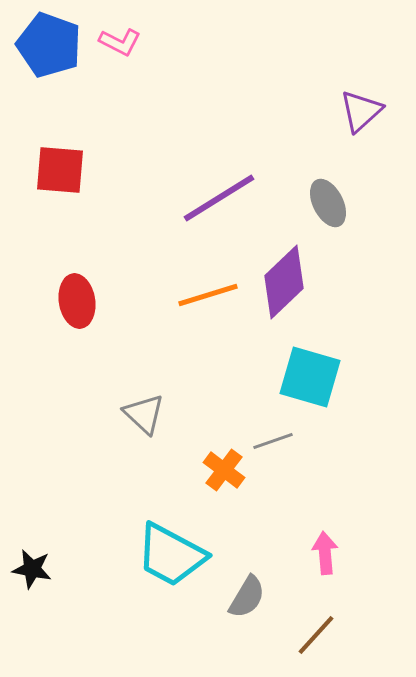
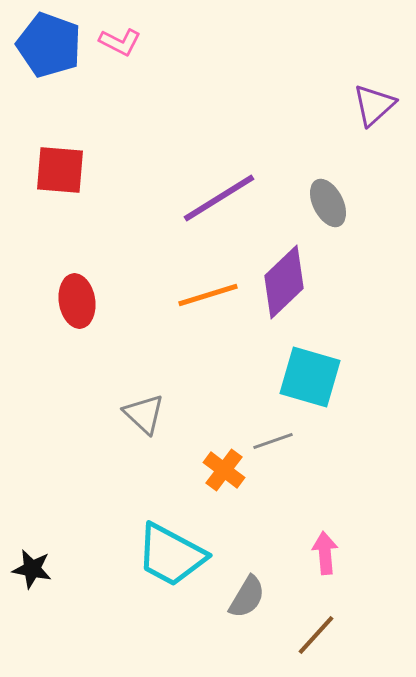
purple triangle: moved 13 px right, 6 px up
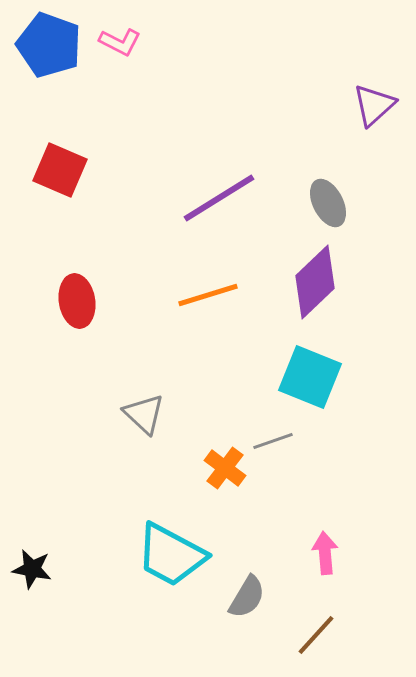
red square: rotated 18 degrees clockwise
purple diamond: moved 31 px right
cyan square: rotated 6 degrees clockwise
orange cross: moved 1 px right, 2 px up
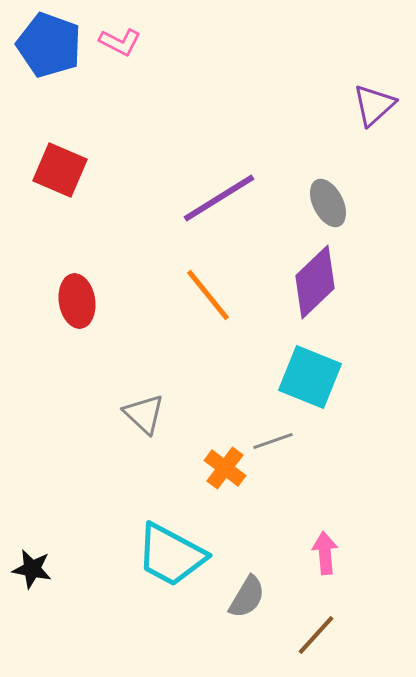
orange line: rotated 68 degrees clockwise
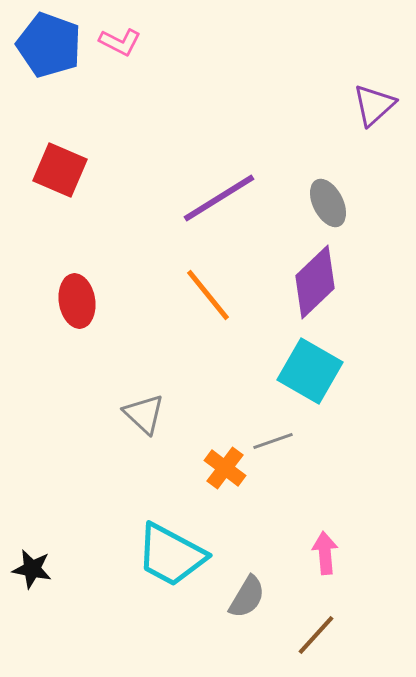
cyan square: moved 6 px up; rotated 8 degrees clockwise
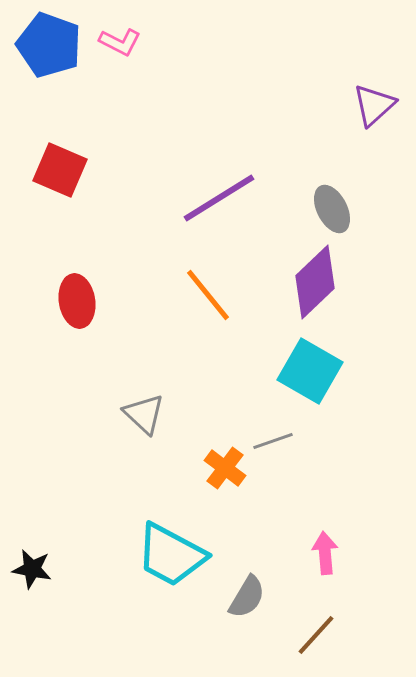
gray ellipse: moved 4 px right, 6 px down
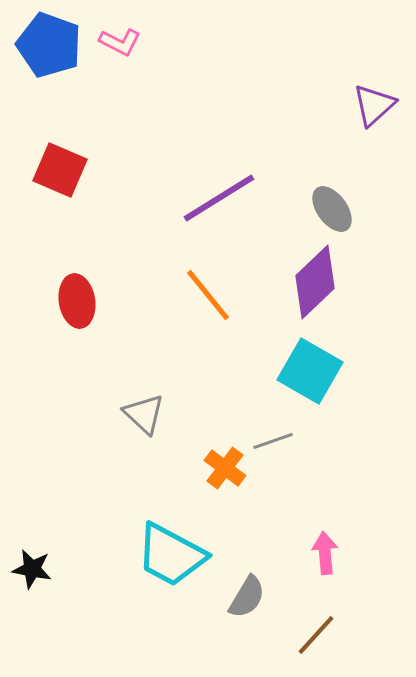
gray ellipse: rotated 9 degrees counterclockwise
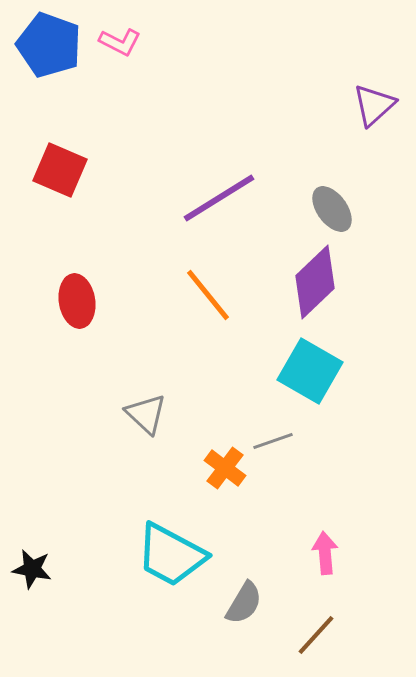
gray triangle: moved 2 px right
gray semicircle: moved 3 px left, 6 px down
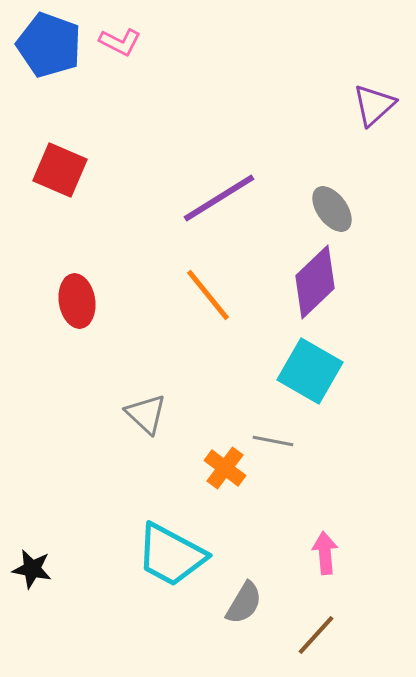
gray line: rotated 30 degrees clockwise
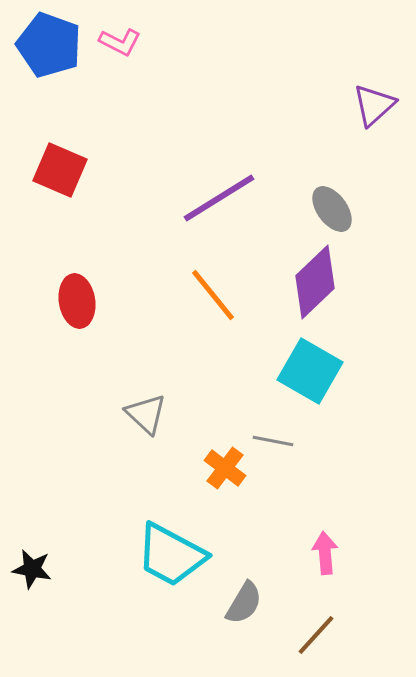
orange line: moved 5 px right
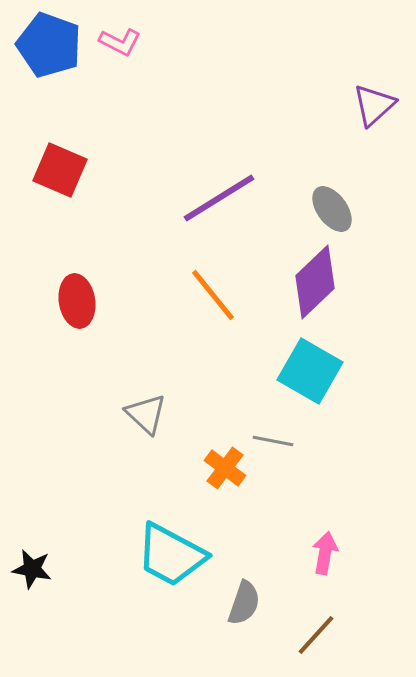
pink arrow: rotated 15 degrees clockwise
gray semicircle: rotated 12 degrees counterclockwise
